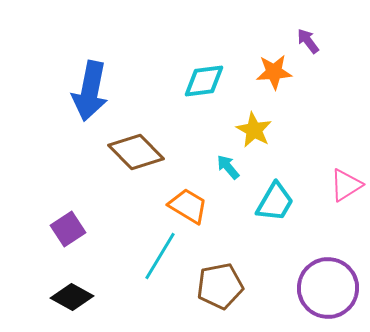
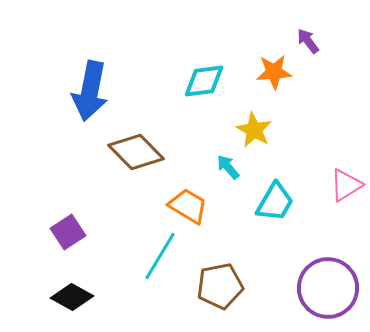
purple square: moved 3 px down
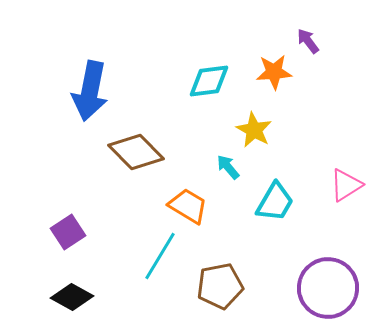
cyan diamond: moved 5 px right
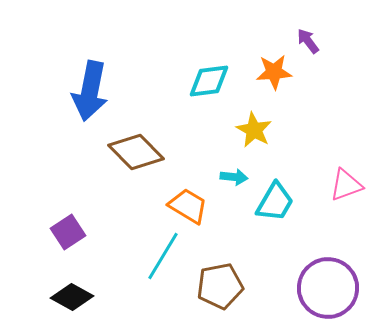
cyan arrow: moved 6 px right, 10 px down; rotated 136 degrees clockwise
pink triangle: rotated 12 degrees clockwise
cyan line: moved 3 px right
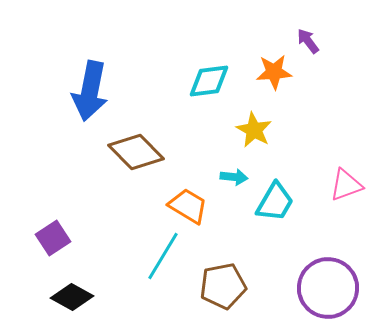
purple square: moved 15 px left, 6 px down
brown pentagon: moved 3 px right
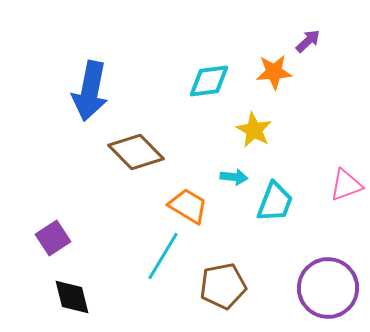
purple arrow: rotated 84 degrees clockwise
cyan trapezoid: rotated 9 degrees counterclockwise
black diamond: rotated 48 degrees clockwise
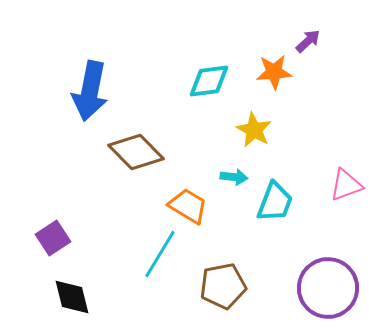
cyan line: moved 3 px left, 2 px up
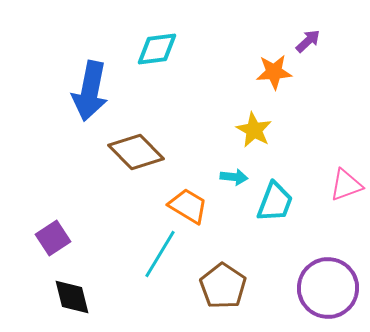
cyan diamond: moved 52 px left, 32 px up
brown pentagon: rotated 27 degrees counterclockwise
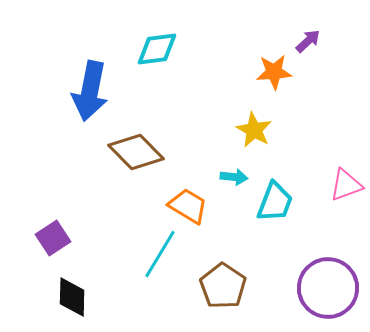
black diamond: rotated 15 degrees clockwise
